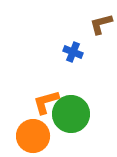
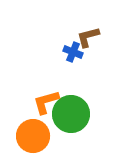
brown L-shape: moved 13 px left, 13 px down
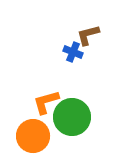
brown L-shape: moved 2 px up
green circle: moved 1 px right, 3 px down
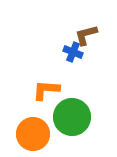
brown L-shape: moved 2 px left
orange L-shape: moved 12 px up; rotated 20 degrees clockwise
orange circle: moved 2 px up
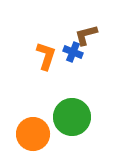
orange L-shape: moved 34 px up; rotated 104 degrees clockwise
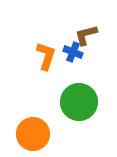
green circle: moved 7 px right, 15 px up
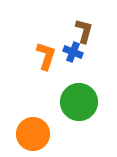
brown L-shape: moved 2 px left, 4 px up; rotated 120 degrees clockwise
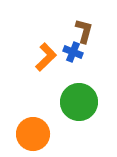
orange L-shape: moved 1 px down; rotated 28 degrees clockwise
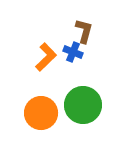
green circle: moved 4 px right, 3 px down
orange circle: moved 8 px right, 21 px up
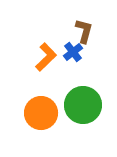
blue cross: rotated 30 degrees clockwise
